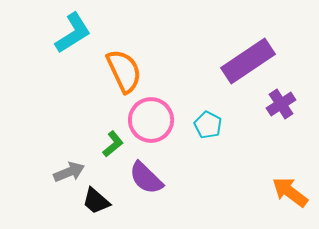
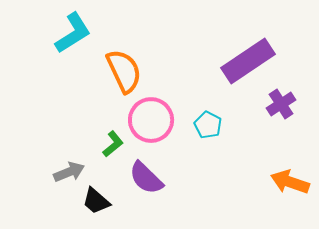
orange arrow: moved 10 px up; rotated 18 degrees counterclockwise
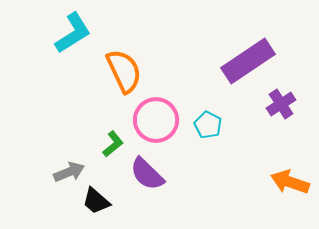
pink circle: moved 5 px right
purple semicircle: moved 1 px right, 4 px up
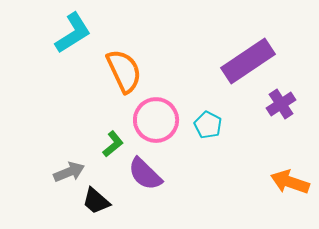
purple semicircle: moved 2 px left
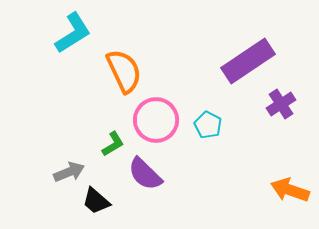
green L-shape: rotated 8 degrees clockwise
orange arrow: moved 8 px down
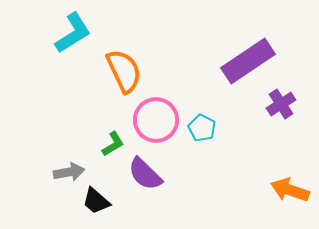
cyan pentagon: moved 6 px left, 3 px down
gray arrow: rotated 12 degrees clockwise
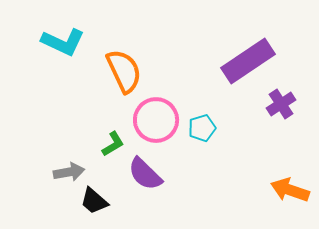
cyan L-shape: moved 10 px left, 9 px down; rotated 57 degrees clockwise
cyan pentagon: rotated 28 degrees clockwise
black trapezoid: moved 2 px left
